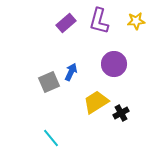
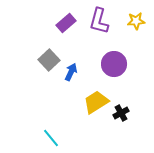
gray square: moved 22 px up; rotated 20 degrees counterclockwise
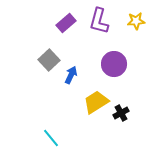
blue arrow: moved 3 px down
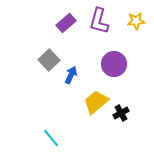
yellow trapezoid: rotated 8 degrees counterclockwise
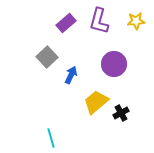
gray square: moved 2 px left, 3 px up
cyan line: rotated 24 degrees clockwise
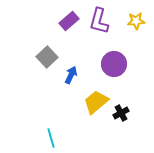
purple rectangle: moved 3 px right, 2 px up
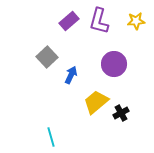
cyan line: moved 1 px up
